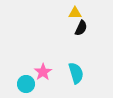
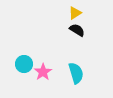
yellow triangle: rotated 32 degrees counterclockwise
black semicircle: moved 4 px left, 2 px down; rotated 84 degrees counterclockwise
cyan circle: moved 2 px left, 20 px up
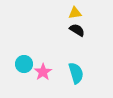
yellow triangle: rotated 24 degrees clockwise
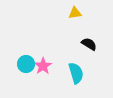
black semicircle: moved 12 px right, 14 px down
cyan circle: moved 2 px right
pink star: moved 6 px up
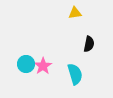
black semicircle: rotated 70 degrees clockwise
cyan semicircle: moved 1 px left, 1 px down
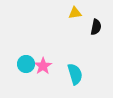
black semicircle: moved 7 px right, 17 px up
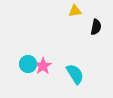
yellow triangle: moved 2 px up
cyan circle: moved 2 px right
cyan semicircle: rotated 15 degrees counterclockwise
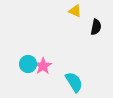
yellow triangle: rotated 32 degrees clockwise
cyan semicircle: moved 1 px left, 8 px down
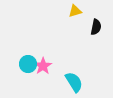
yellow triangle: rotated 40 degrees counterclockwise
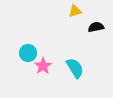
black semicircle: rotated 112 degrees counterclockwise
cyan circle: moved 11 px up
cyan semicircle: moved 1 px right, 14 px up
